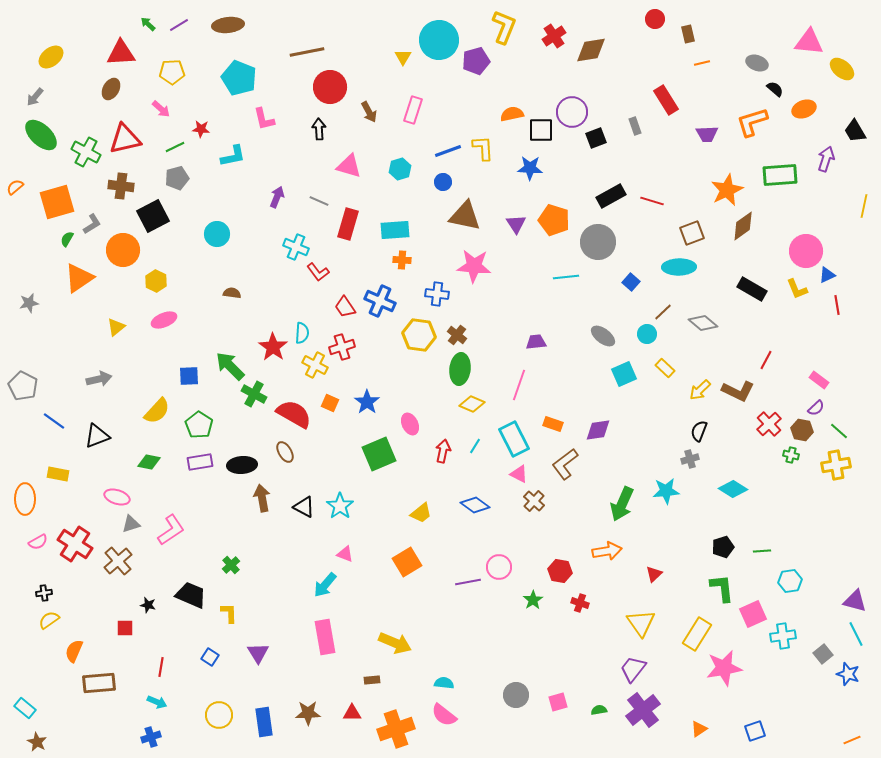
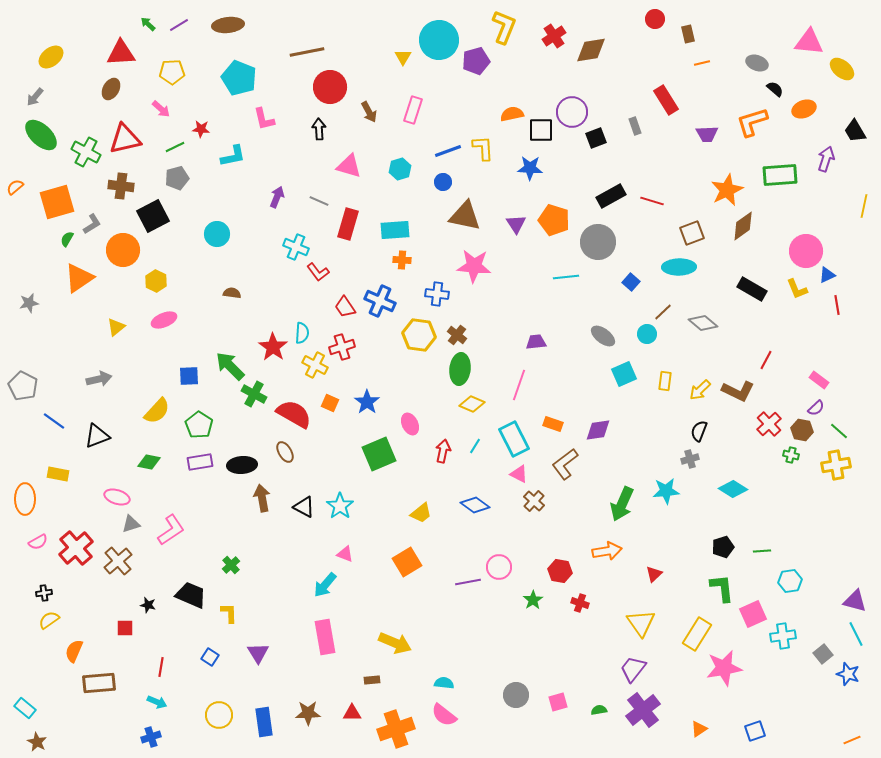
yellow rectangle at (665, 368): moved 13 px down; rotated 54 degrees clockwise
red cross at (75, 544): moved 1 px right, 4 px down; rotated 16 degrees clockwise
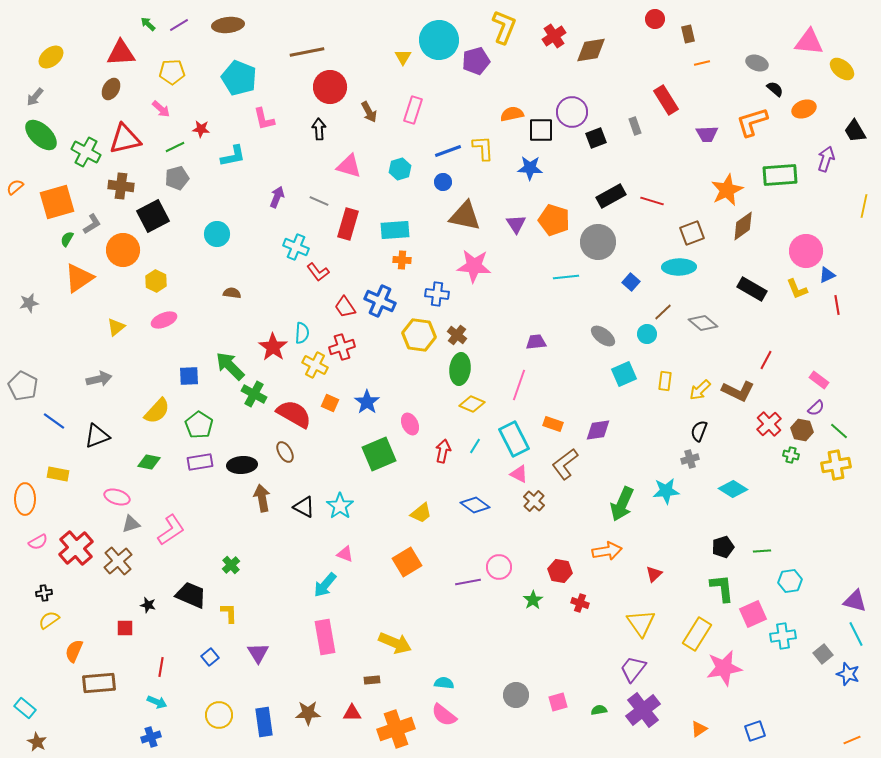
blue square at (210, 657): rotated 18 degrees clockwise
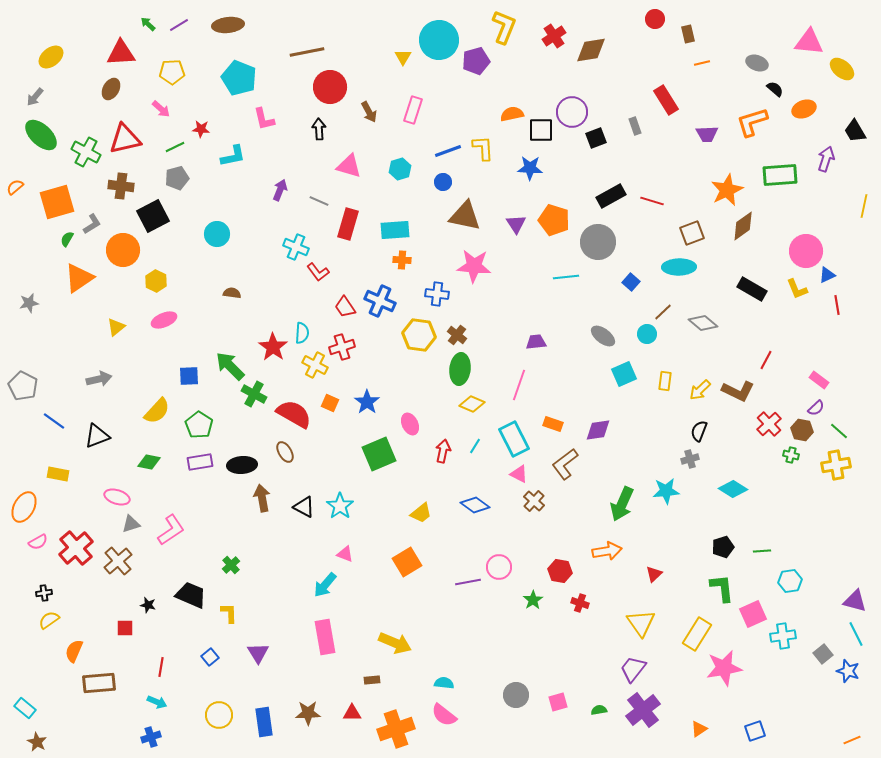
purple arrow at (277, 197): moved 3 px right, 7 px up
orange ellipse at (25, 499): moved 1 px left, 8 px down; rotated 28 degrees clockwise
blue star at (848, 674): moved 3 px up
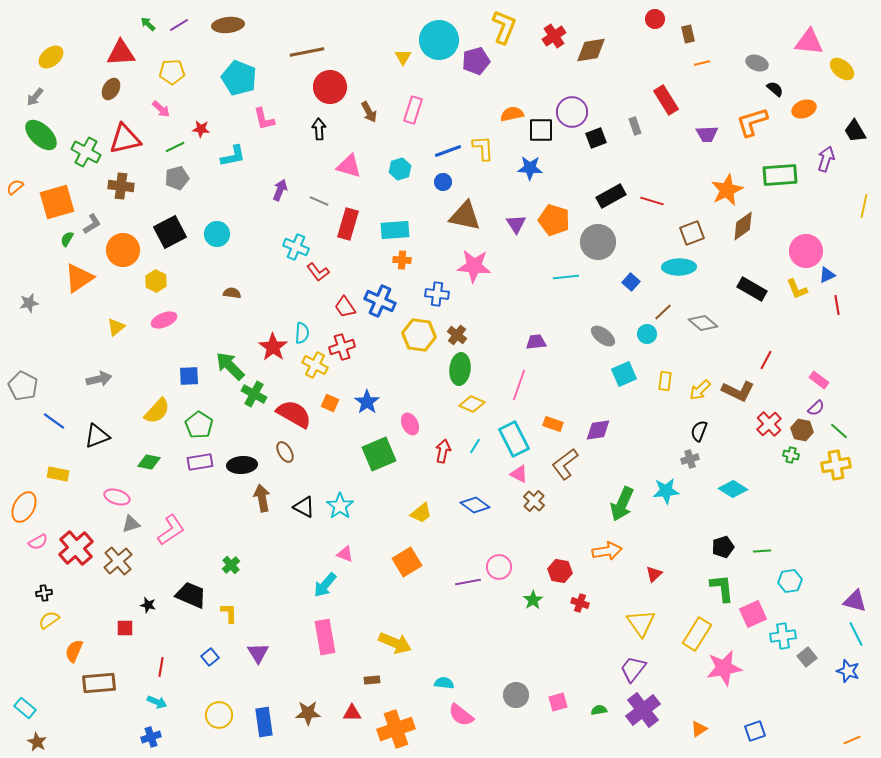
black square at (153, 216): moved 17 px right, 16 px down
gray square at (823, 654): moved 16 px left, 3 px down
pink semicircle at (444, 715): moved 17 px right
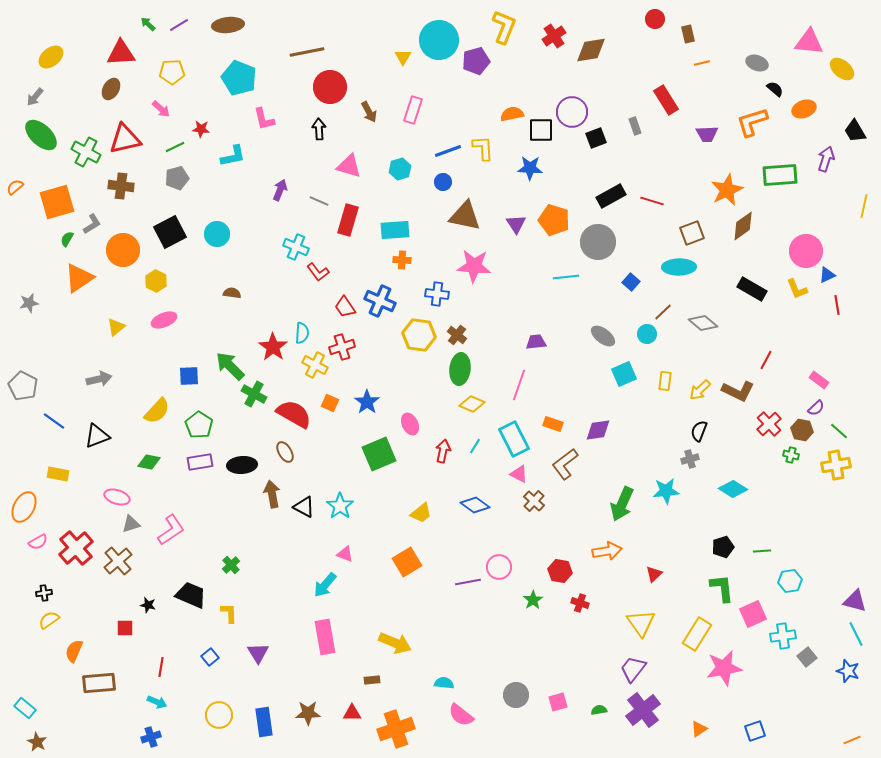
red rectangle at (348, 224): moved 4 px up
brown arrow at (262, 498): moved 10 px right, 4 px up
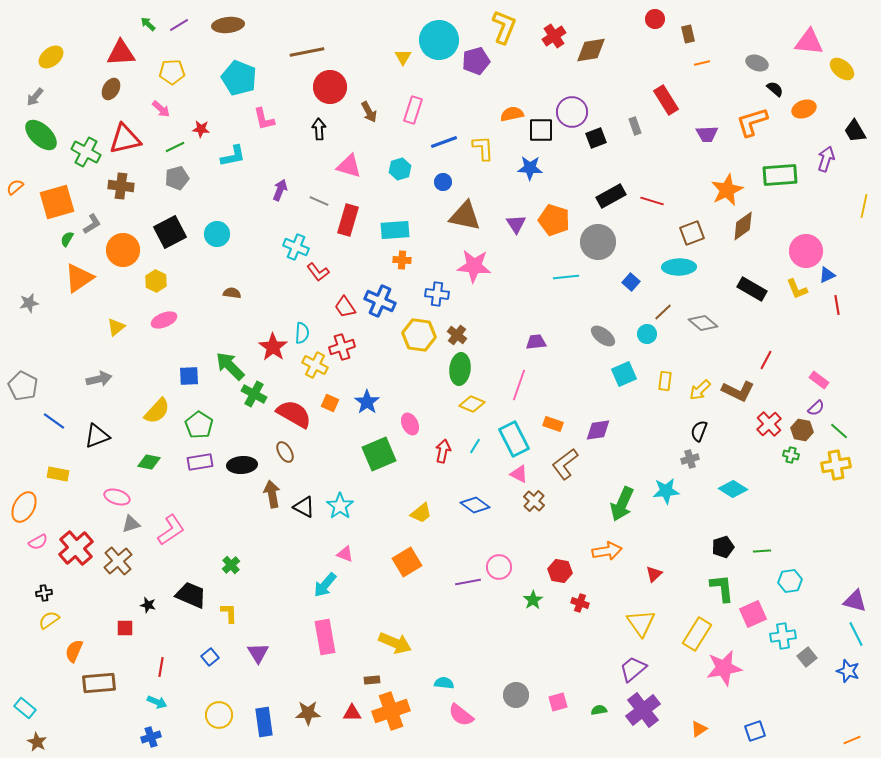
blue line at (448, 151): moved 4 px left, 9 px up
purple trapezoid at (633, 669): rotated 12 degrees clockwise
orange cross at (396, 729): moved 5 px left, 18 px up
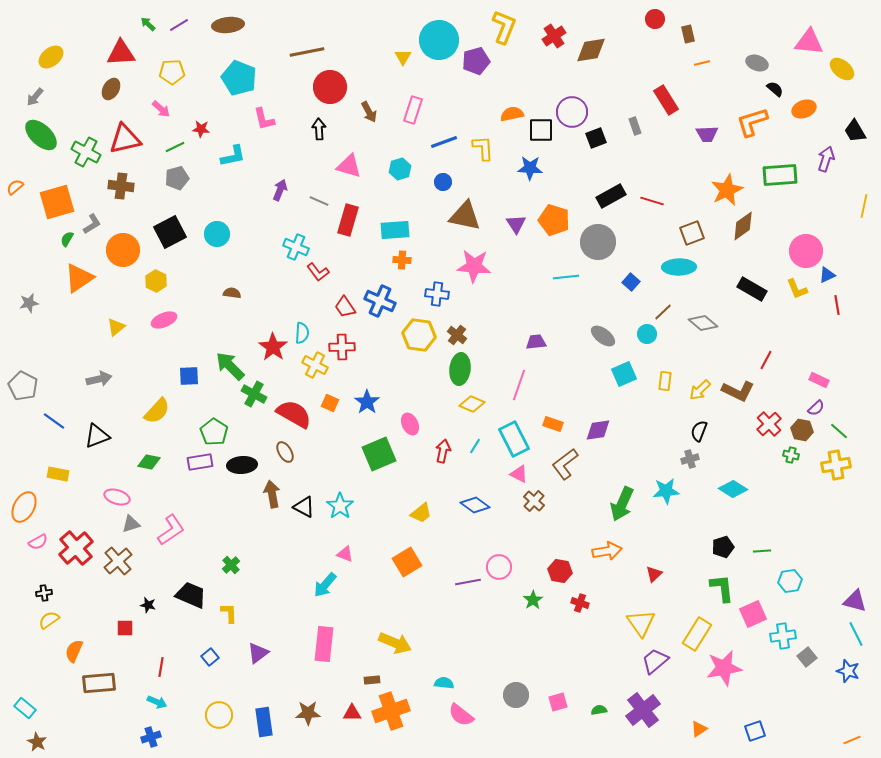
red cross at (342, 347): rotated 15 degrees clockwise
pink rectangle at (819, 380): rotated 12 degrees counterclockwise
green pentagon at (199, 425): moved 15 px right, 7 px down
pink rectangle at (325, 637): moved 1 px left, 7 px down; rotated 16 degrees clockwise
purple triangle at (258, 653): rotated 25 degrees clockwise
purple trapezoid at (633, 669): moved 22 px right, 8 px up
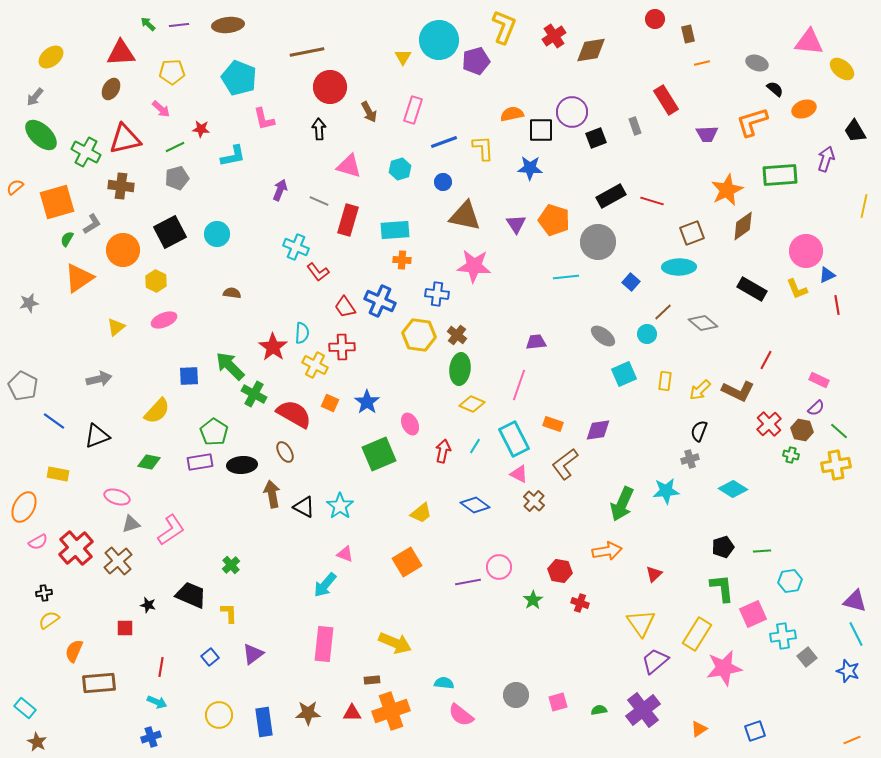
purple line at (179, 25): rotated 24 degrees clockwise
purple triangle at (258, 653): moved 5 px left, 1 px down
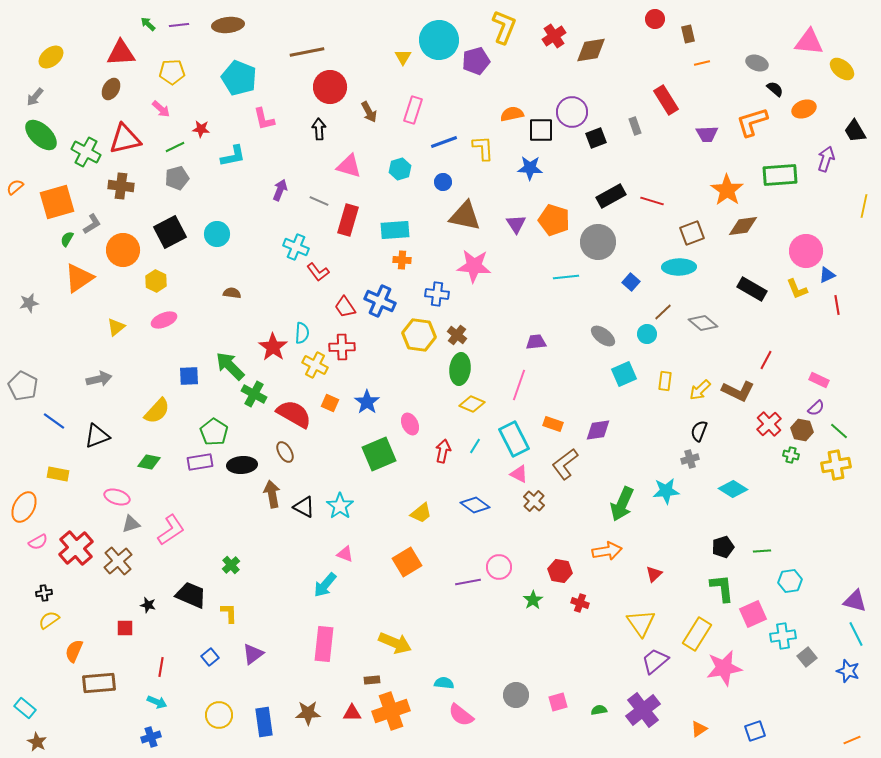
orange star at (727, 190): rotated 12 degrees counterclockwise
brown diamond at (743, 226): rotated 28 degrees clockwise
